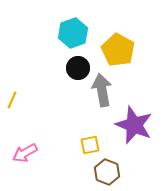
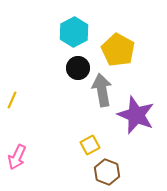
cyan hexagon: moved 1 px right, 1 px up; rotated 8 degrees counterclockwise
purple star: moved 2 px right, 10 px up
yellow square: rotated 18 degrees counterclockwise
pink arrow: moved 8 px left, 4 px down; rotated 35 degrees counterclockwise
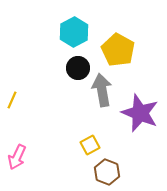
purple star: moved 4 px right, 2 px up
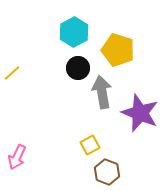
yellow pentagon: rotated 12 degrees counterclockwise
gray arrow: moved 2 px down
yellow line: moved 27 px up; rotated 24 degrees clockwise
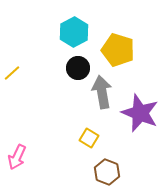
yellow square: moved 1 px left, 7 px up; rotated 30 degrees counterclockwise
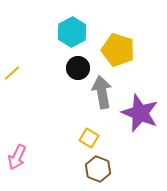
cyan hexagon: moved 2 px left
brown hexagon: moved 9 px left, 3 px up
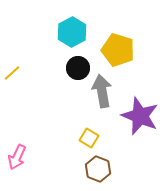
gray arrow: moved 1 px up
purple star: moved 3 px down
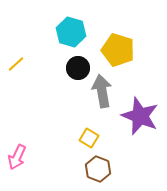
cyan hexagon: moved 1 px left; rotated 16 degrees counterclockwise
yellow line: moved 4 px right, 9 px up
